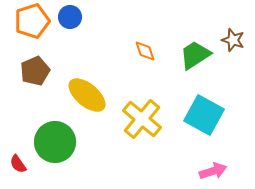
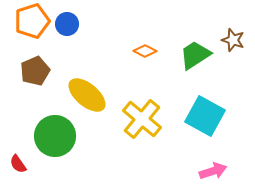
blue circle: moved 3 px left, 7 px down
orange diamond: rotated 45 degrees counterclockwise
cyan square: moved 1 px right, 1 px down
green circle: moved 6 px up
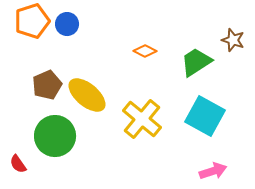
green trapezoid: moved 1 px right, 7 px down
brown pentagon: moved 12 px right, 14 px down
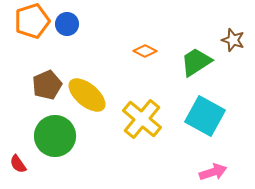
pink arrow: moved 1 px down
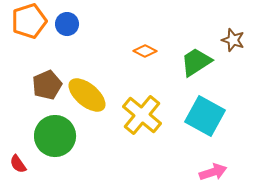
orange pentagon: moved 3 px left
yellow cross: moved 4 px up
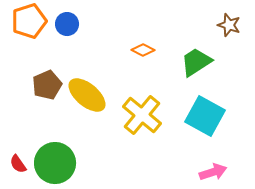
brown star: moved 4 px left, 15 px up
orange diamond: moved 2 px left, 1 px up
green circle: moved 27 px down
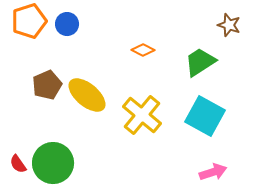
green trapezoid: moved 4 px right
green circle: moved 2 px left
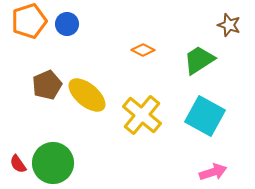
green trapezoid: moved 1 px left, 2 px up
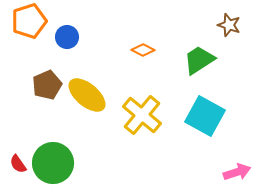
blue circle: moved 13 px down
pink arrow: moved 24 px right
